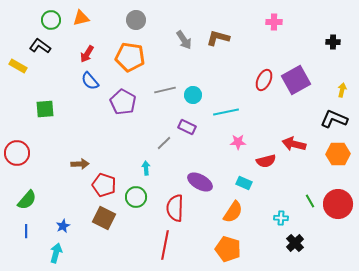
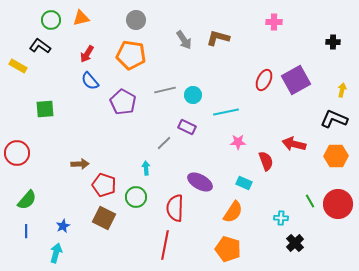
orange pentagon at (130, 57): moved 1 px right, 2 px up
orange hexagon at (338, 154): moved 2 px left, 2 px down
red semicircle at (266, 161): rotated 96 degrees counterclockwise
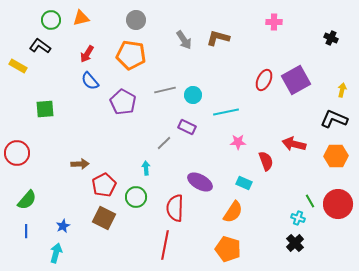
black cross at (333, 42): moved 2 px left, 4 px up; rotated 24 degrees clockwise
red pentagon at (104, 185): rotated 25 degrees clockwise
cyan cross at (281, 218): moved 17 px right; rotated 16 degrees clockwise
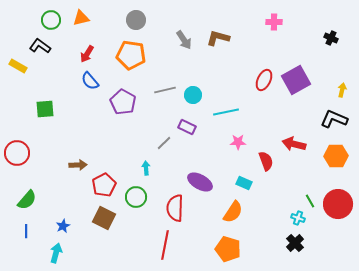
brown arrow at (80, 164): moved 2 px left, 1 px down
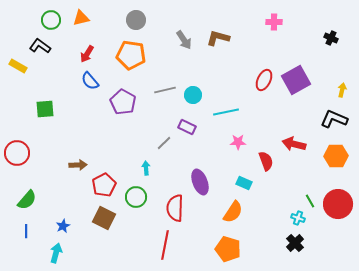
purple ellipse at (200, 182): rotated 40 degrees clockwise
